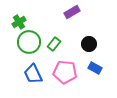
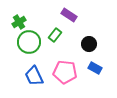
purple rectangle: moved 3 px left, 3 px down; rotated 63 degrees clockwise
green rectangle: moved 1 px right, 9 px up
blue trapezoid: moved 1 px right, 2 px down
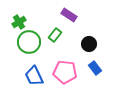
blue rectangle: rotated 24 degrees clockwise
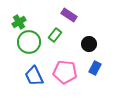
blue rectangle: rotated 64 degrees clockwise
